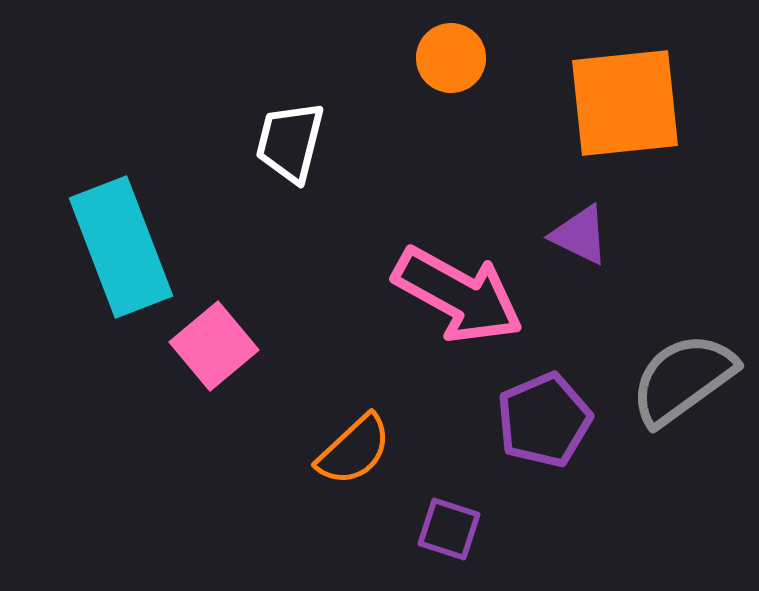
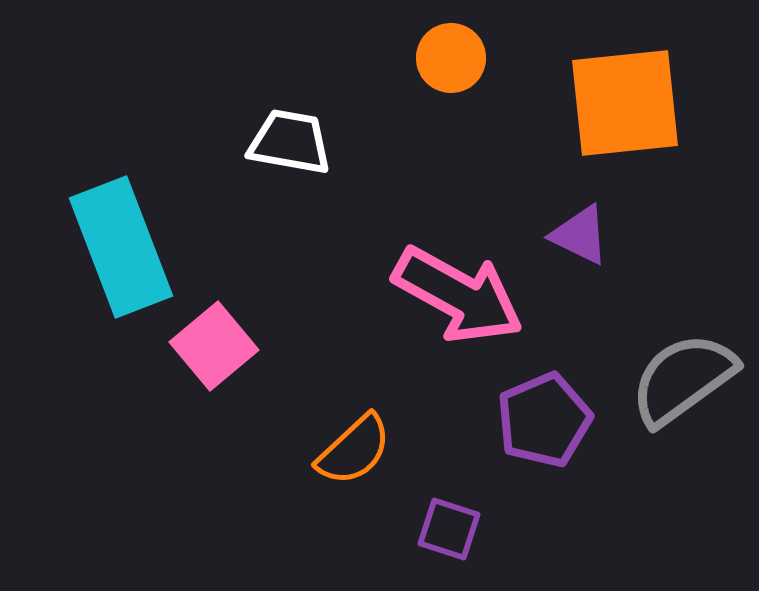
white trapezoid: rotated 86 degrees clockwise
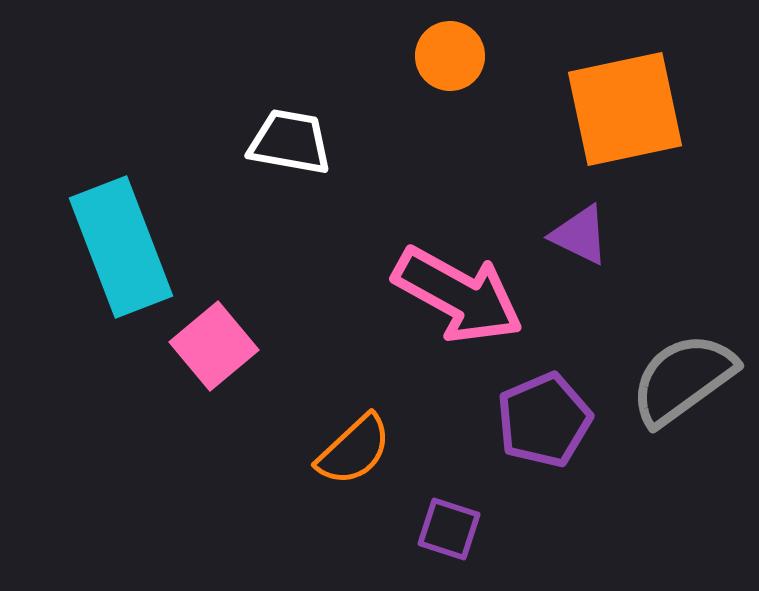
orange circle: moved 1 px left, 2 px up
orange square: moved 6 px down; rotated 6 degrees counterclockwise
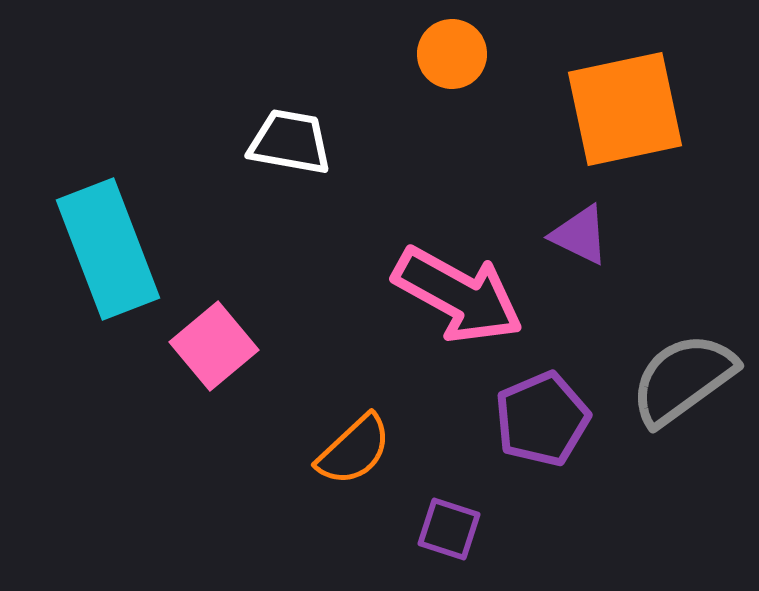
orange circle: moved 2 px right, 2 px up
cyan rectangle: moved 13 px left, 2 px down
purple pentagon: moved 2 px left, 1 px up
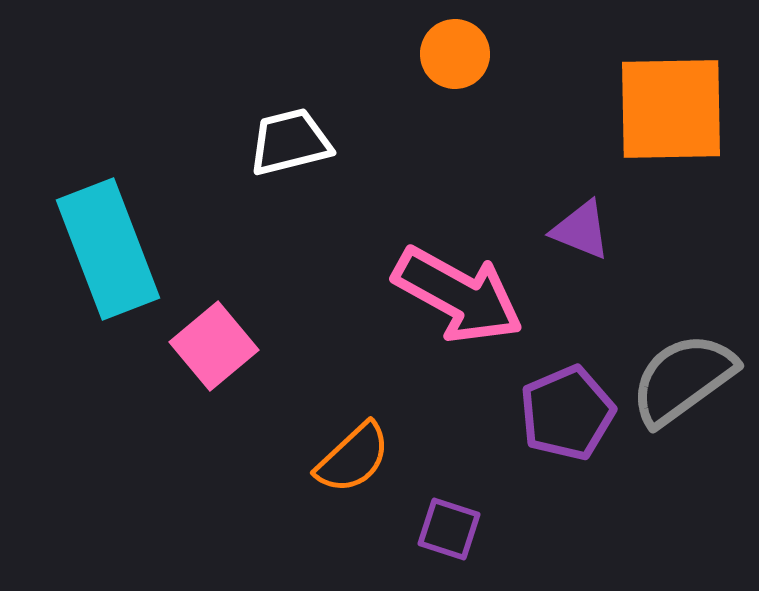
orange circle: moved 3 px right
orange square: moved 46 px right; rotated 11 degrees clockwise
white trapezoid: rotated 24 degrees counterclockwise
purple triangle: moved 1 px right, 5 px up; rotated 4 degrees counterclockwise
purple pentagon: moved 25 px right, 6 px up
orange semicircle: moved 1 px left, 8 px down
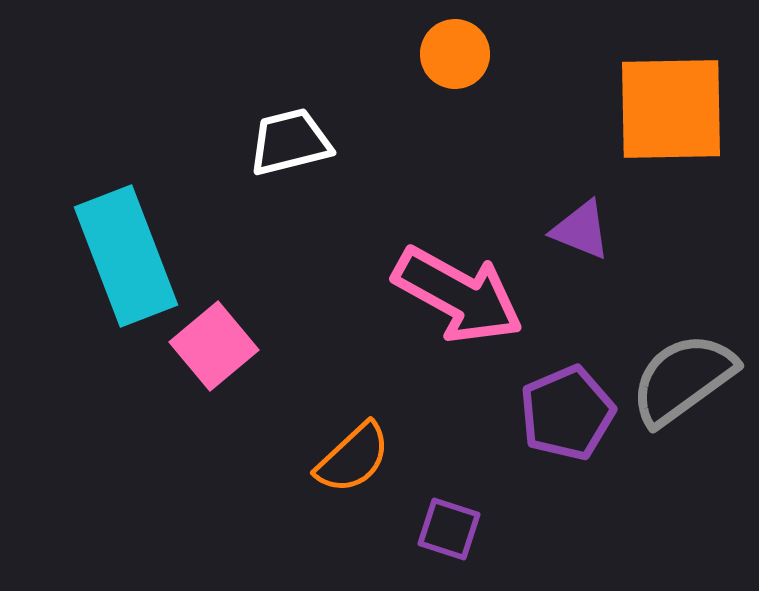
cyan rectangle: moved 18 px right, 7 px down
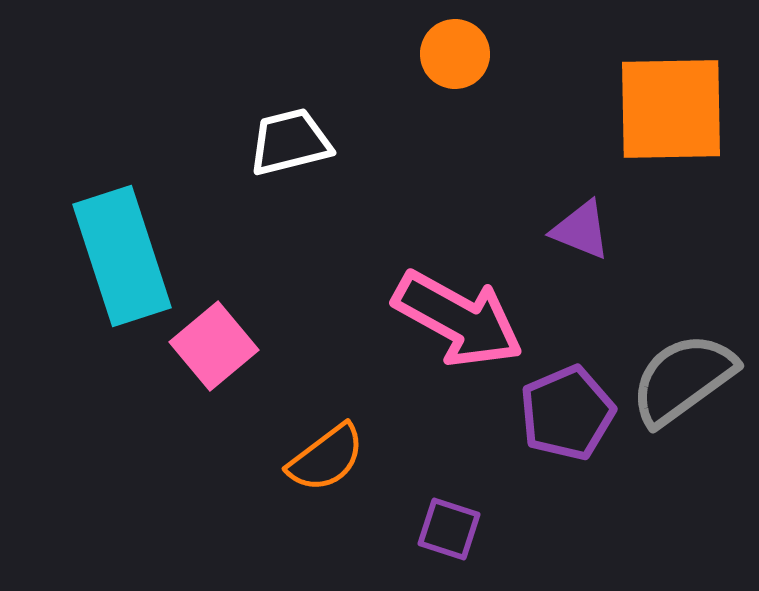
cyan rectangle: moved 4 px left; rotated 3 degrees clockwise
pink arrow: moved 24 px down
orange semicircle: moved 27 px left; rotated 6 degrees clockwise
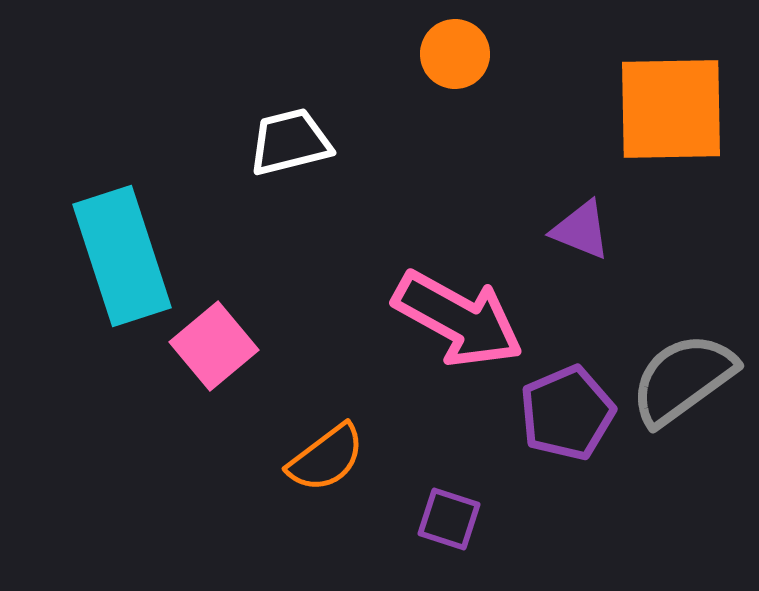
purple square: moved 10 px up
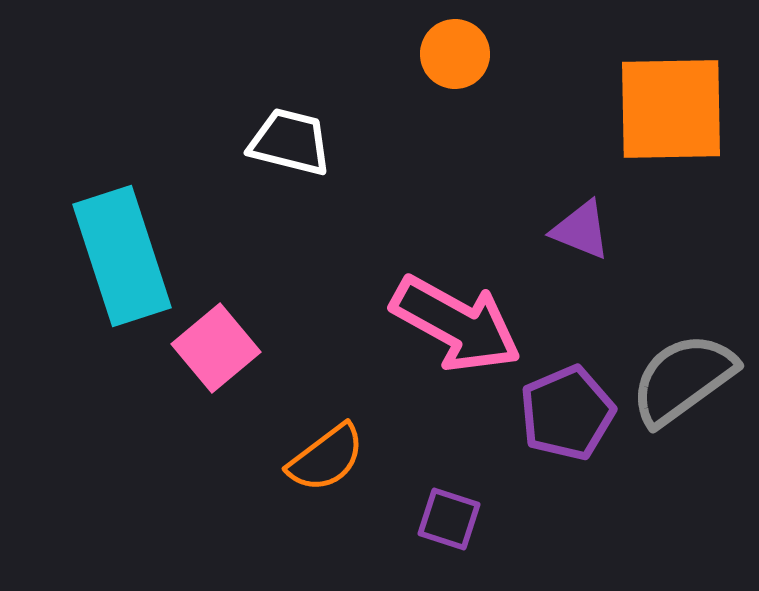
white trapezoid: rotated 28 degrees clockwise
pink arrow: moved 2 px left, 5 px down
pink square: moved 2 px right, 2 px down
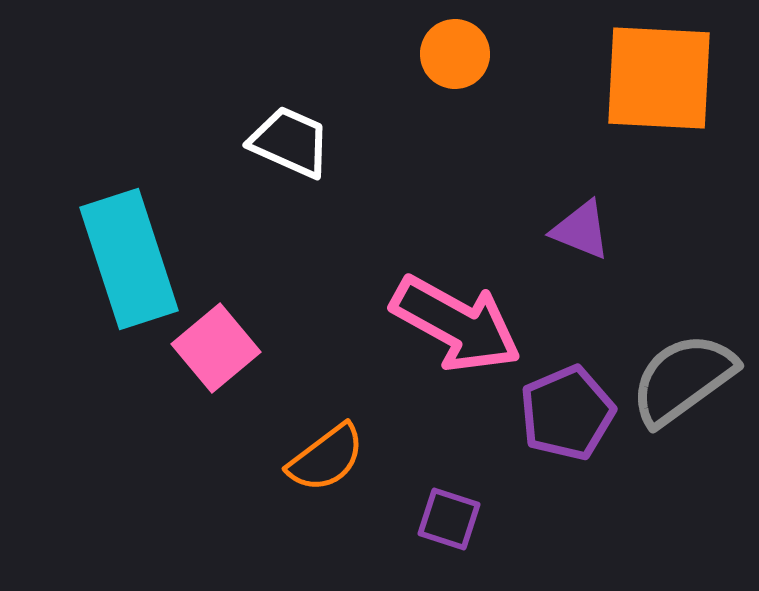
orange square: moved 12 px left, 31 px up; rotated 4 degrees clockwise
white trapezoid: rotated 10 degrees clockwise
cyan rectangle: moved 7 px right, 3 px down
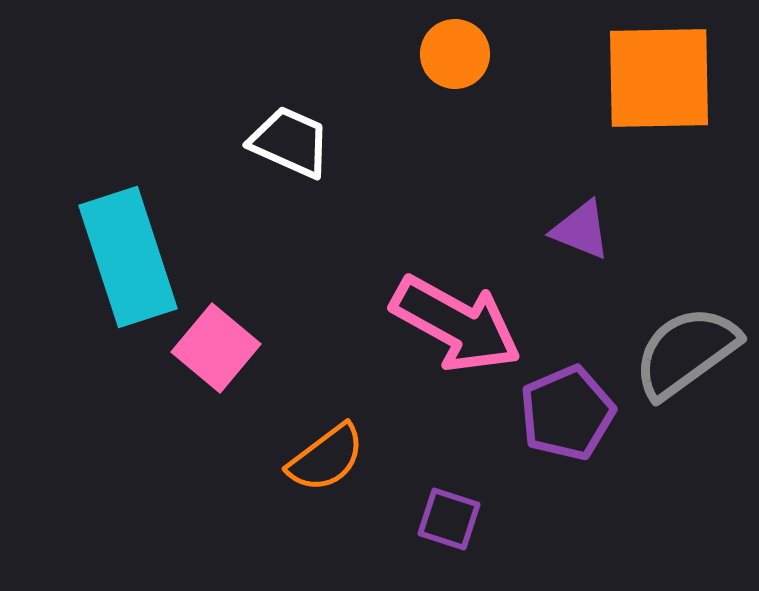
orange square: rotated 4 degrees counterclockwise
cyan rectangle: moved 1 px left, 2 px up
pink square: rotated 10 degrees counterclockwise
gray semicircle: moved 3 px right, 27 px up
